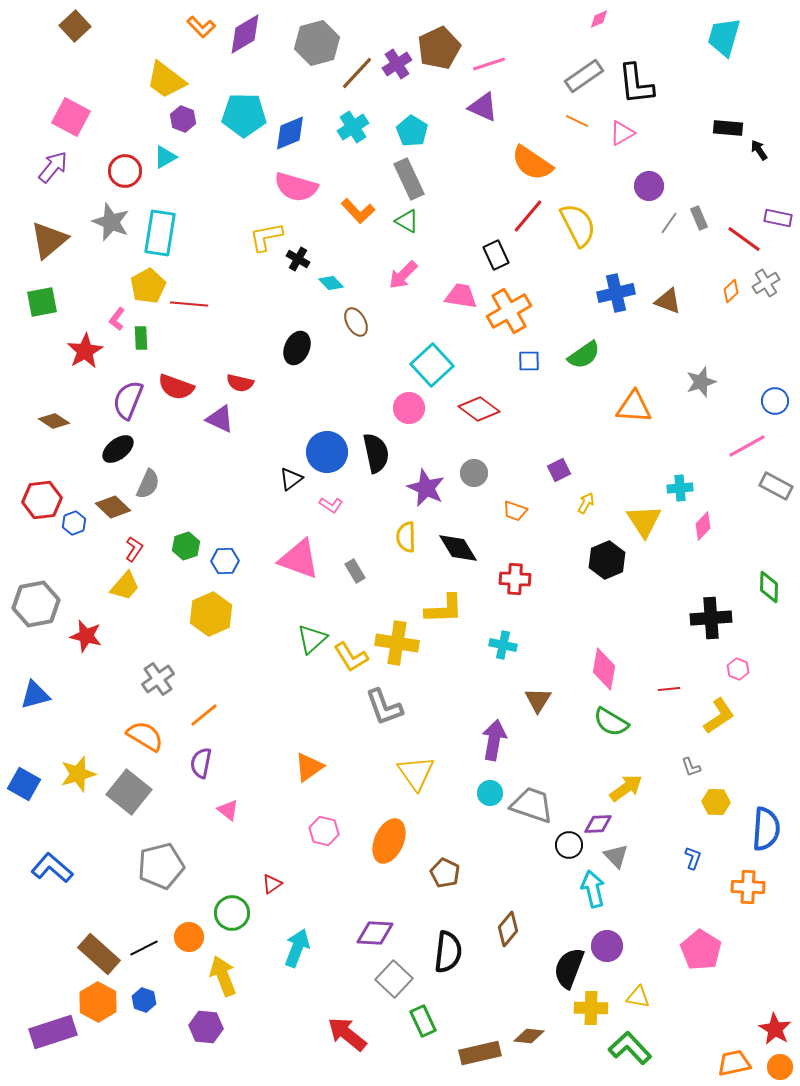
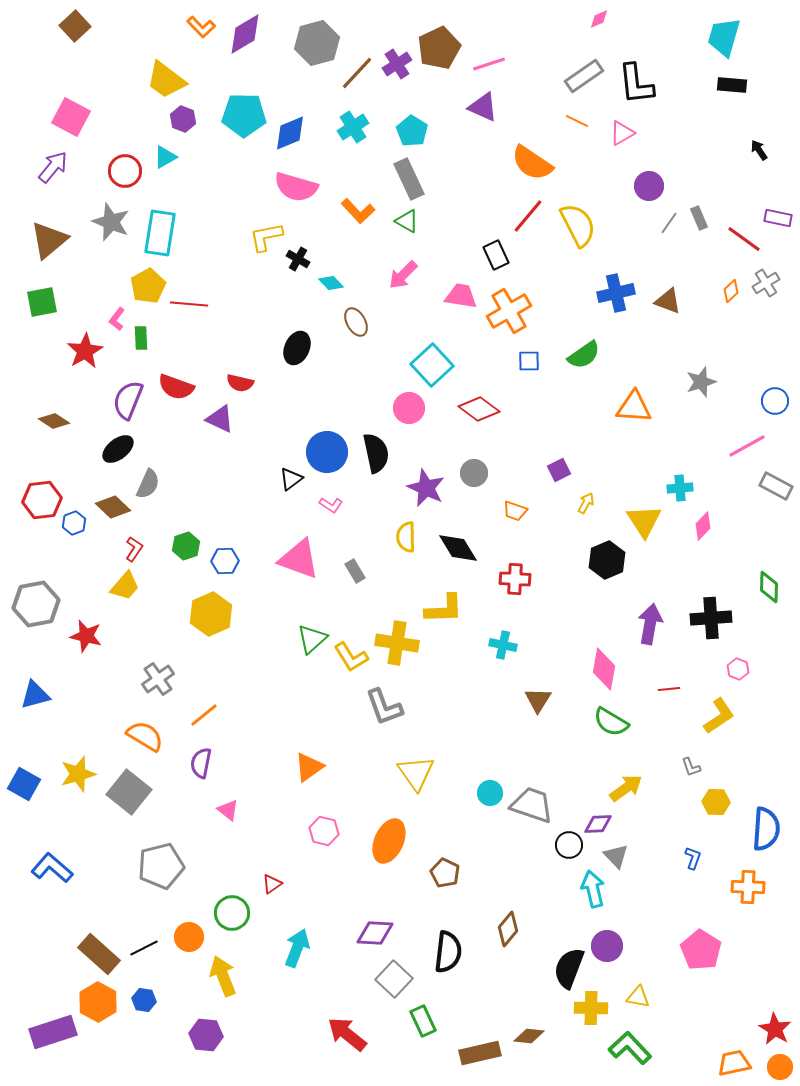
black rectangle at (728, 128): moved 4 px right, 43 px up
purple arrow at (494, 740): moved 156 px right, 116 px up
blue hexagon at (144, 1000): rotated 10 degrees counterclockwise
purple hexagon at (206, 1027): moved 8 px down
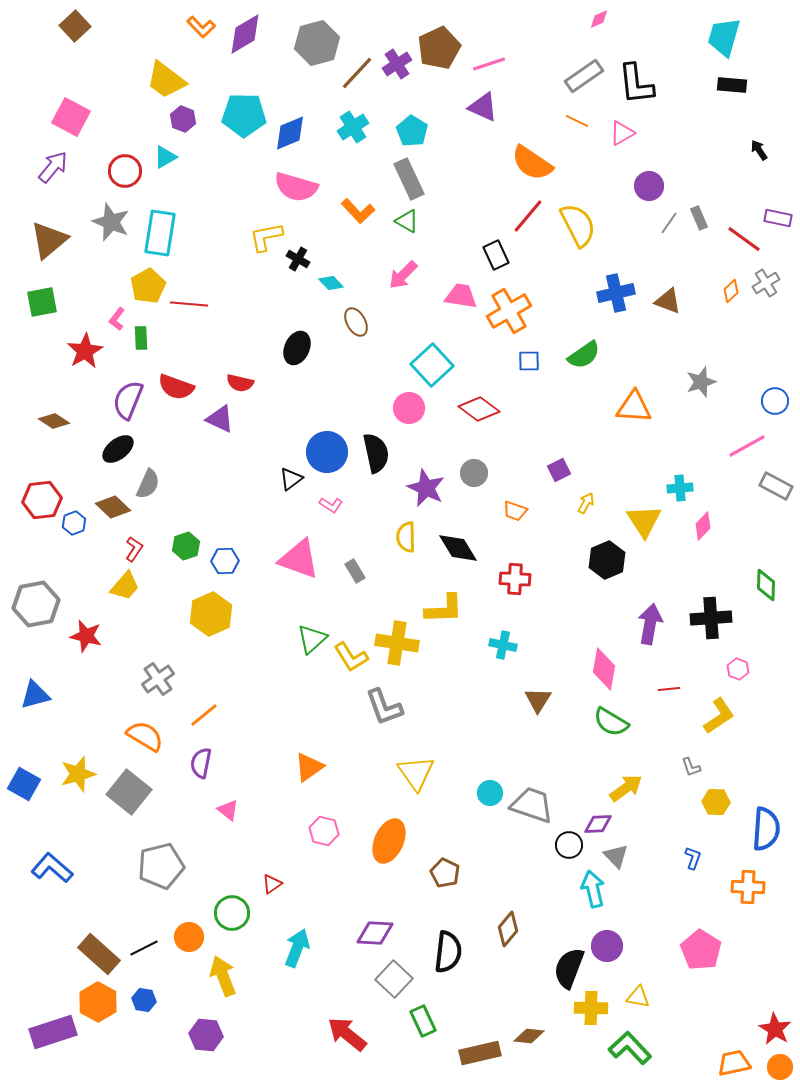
green diamond at (769, 587): moved 3 px left, 2 px up
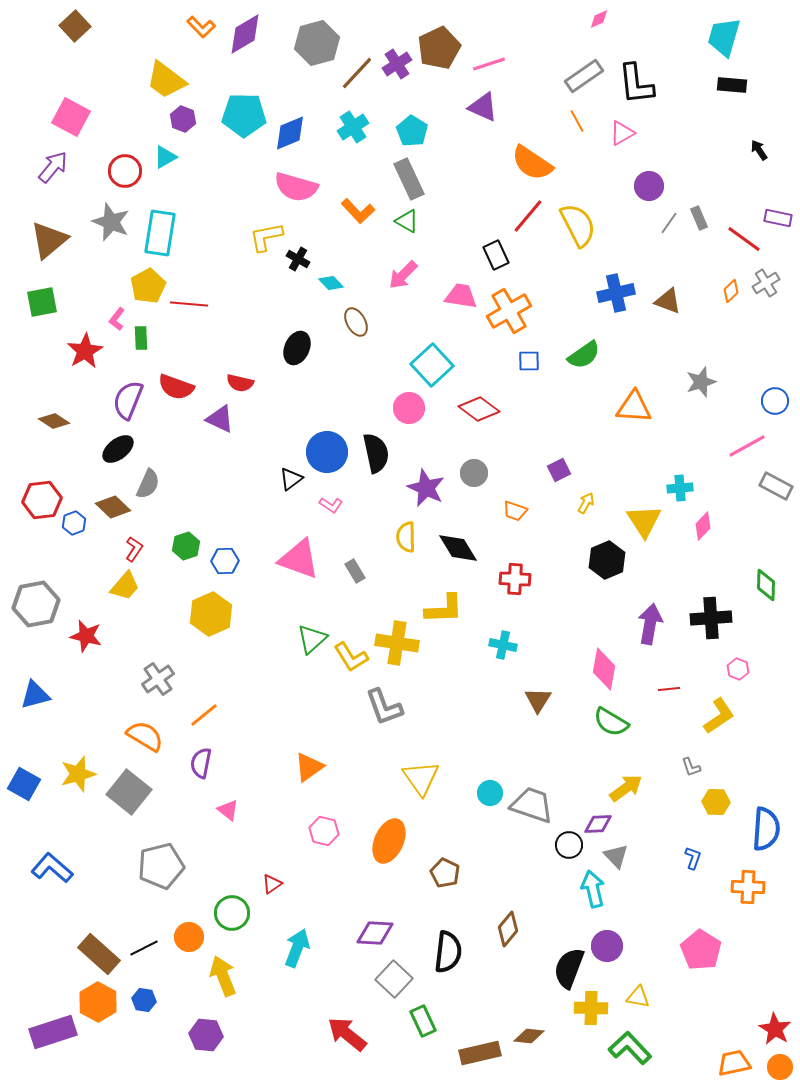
orange line at (577, 121): rotated 35 degrees clockwise
yellow triangle at (416, 773): moved 5 px right, 5 px down
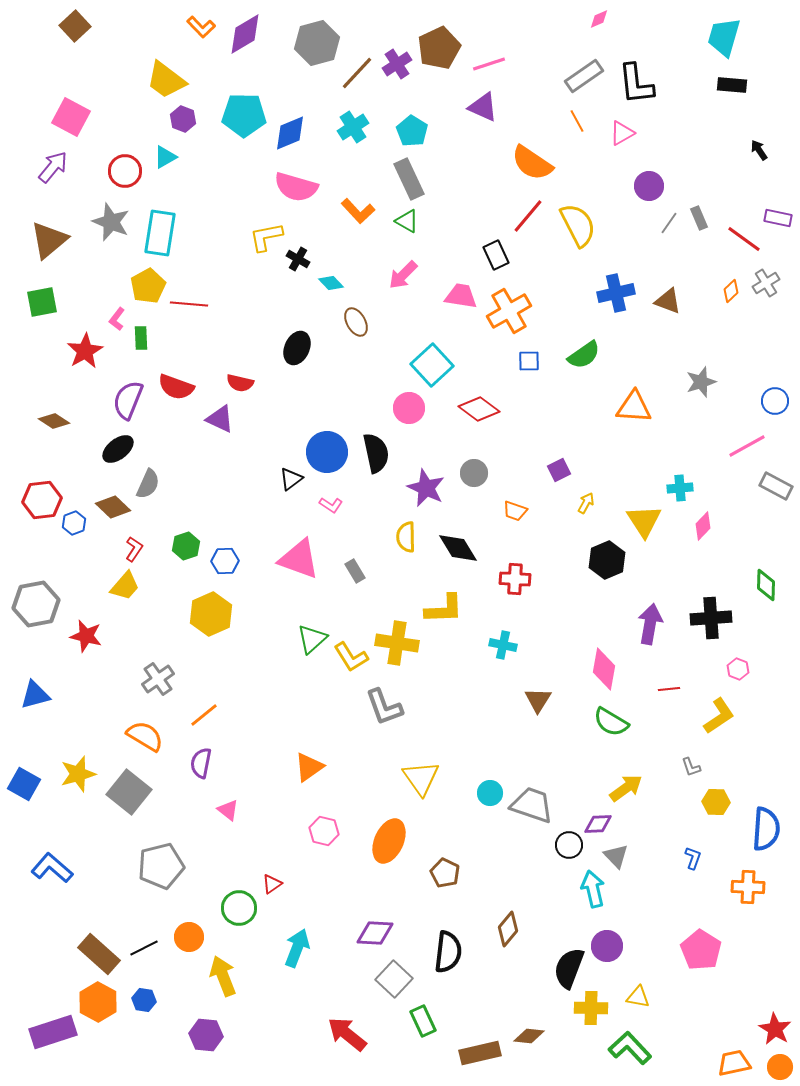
green circle at (232, 913): moved 7 px right, 5 px up
